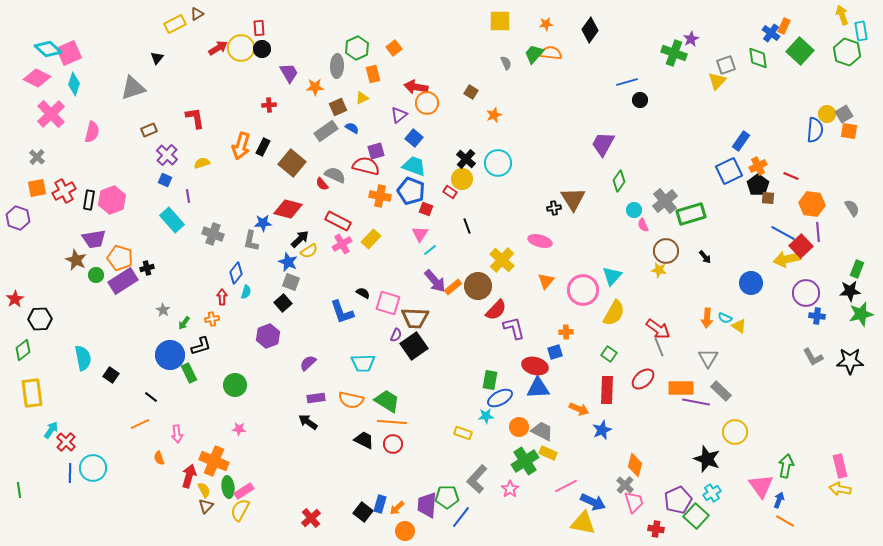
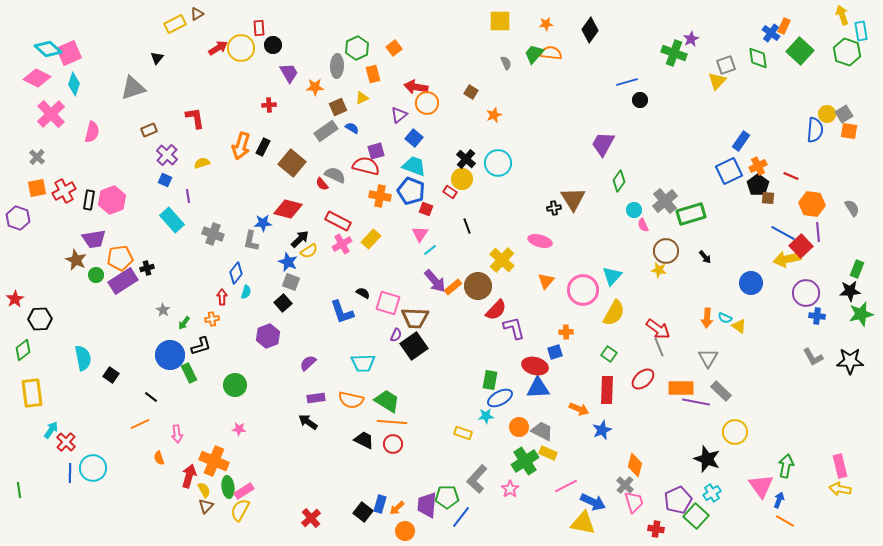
black circle at (262, 49): moved 11 px right, 4 px up
orange pentagon at (120, 258): rotated 25 degrees counterclockwise
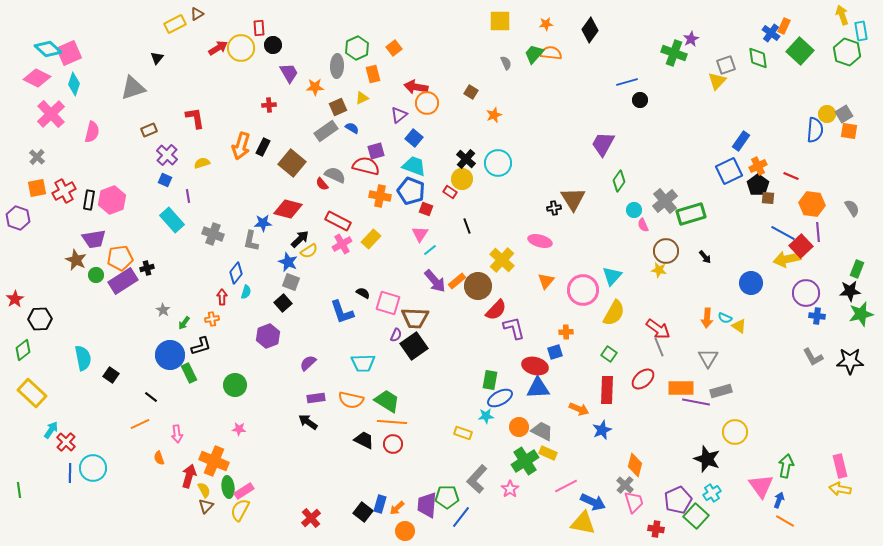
orange rectangle at (453, 287): moved 4 px right, 6 px up
gray rectangle at (721, 391): rotated 60 degrees counterclockwise
yellow rectangle at (32, 393): rotated 40 degrees counterclockwise
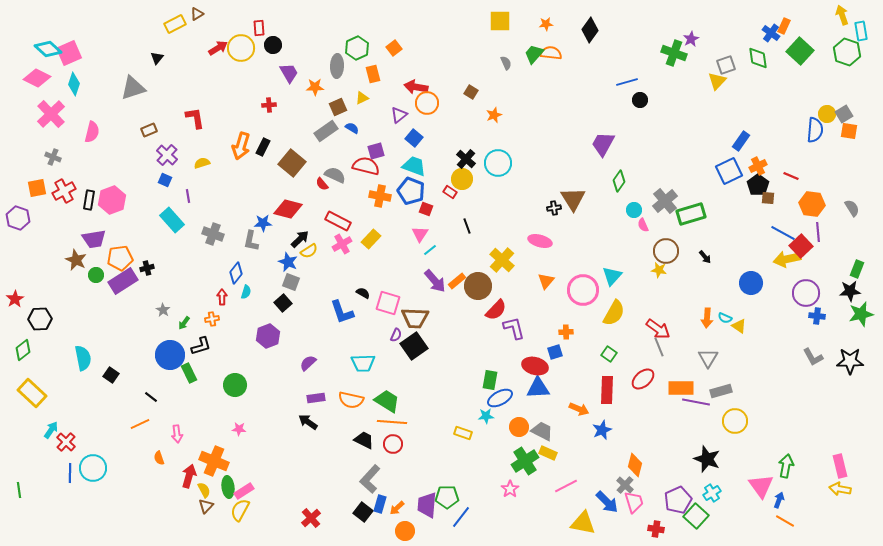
gray cross at (37, 157): moved 16 px right; rotated 21 degrees counterclockwise
yellow circle at (735, 432): moved 11 px up
gray L-shape at (477, 479): moved 107 px left
blue arrow at (593, 502): moved 14 px right; rotated 20 degrees clockwise
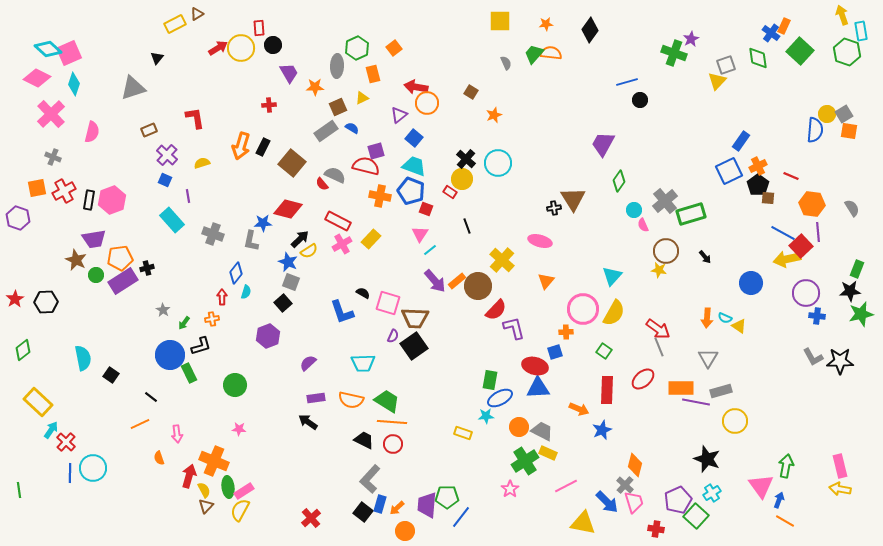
pink circle at (583, 290): moved 19 px down
black hexagon at (40, 319): moved 6 px right, 17 px up
purple semicircle at (396, 335): moved 3 px left, 1 px down
green square at (609, 354): moved 5 px left, 3 px up
black star at (850, 361): moved 10 px left
yellow rectangle at (32, 393): moved 6 px right, 9 px down
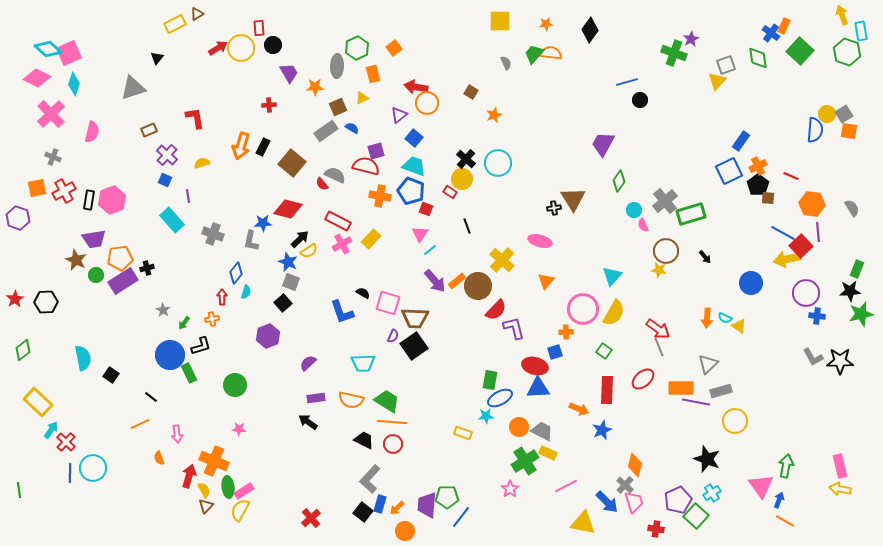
gray triangle at (708, 358): moved 6 px down; rotated 15 degrees clockwise
